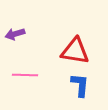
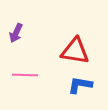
purple arrow: moved 1 px right, 1 px up; rotated 48 degrees counterclockwise
blue L-shape: rotated 85 degrees counterclockwise
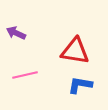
purple arrow: rotated 90 degrees clockwise
pink line: rotated 15 degrees counterclockwise
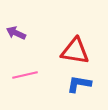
blue L-shape: moved 1 px left, 1 px up
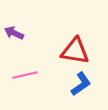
purple arrow: moved 2 px left
blue L-shape: moved 2 px right; rotated 135 degrees clockwise
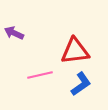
red triangle: rotated 16 degrees counterclockwise
pink line: moved 15 px right
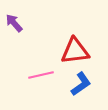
purple arrow: moved 10 px up; rotated 24 degrees clockwise
pink line: moved 1 px right
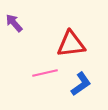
red triangle: moved 4 px left, 7 px up
pink line: moved 4 px right, 2 px up
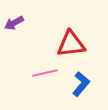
purple arrow: rotated 78 degrees counterclockwise
blue L-shape: rotated 15 degrees counterclockwise
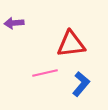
purple arrow: rotated 24 degrees clockwise
